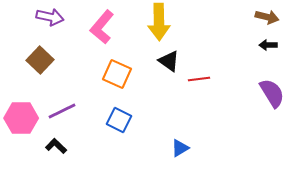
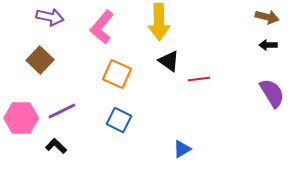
blue triangle: moved 2 px right, 1 px down
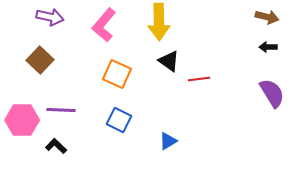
pink L-shape: moved 2 px right, 2 px up
black arrow: moved 2 px down
purple line: moved 1 px left, 1 px up; rotated 28 degrees clockwise
pink hexagon: moved 1 px right, 2 px down
blue triangle: moved 14 px left, 8 px up
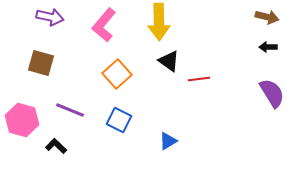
brown square: moved 1 px right, 3 px down; rotated 28 degrees counterclockwise
orange square: rotated 24 degrees clockwise
purple line: moved 9 px right; rotated 20 degrees clockwise
pink hexagon: rotated 16 degrees clockwise
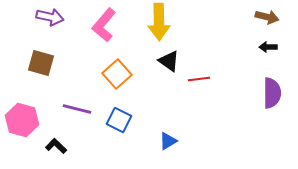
purple semicircle: rotated 32 degrees clockwise
purple line: moved 7 px right, 1 px up; rotated 8 degrees counterclockwise
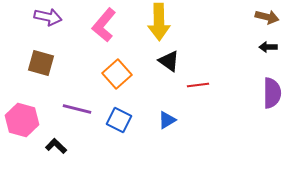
purple arrow: moved 2 px left
red line: moved 1 px left, 6 px down
blue triangle: moved 1 px left, 21 px up
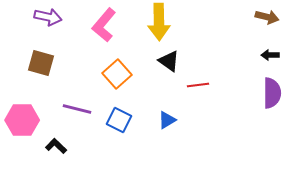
black arrow: moved 2 px right, 8 px down
pink hexagon: rotated 16 degrees counterclockwise
